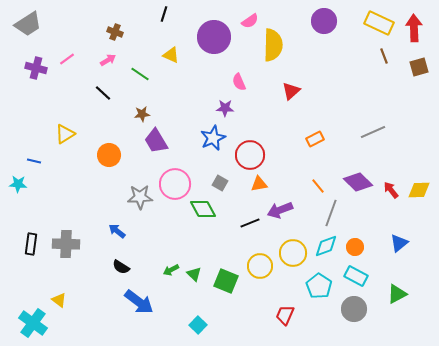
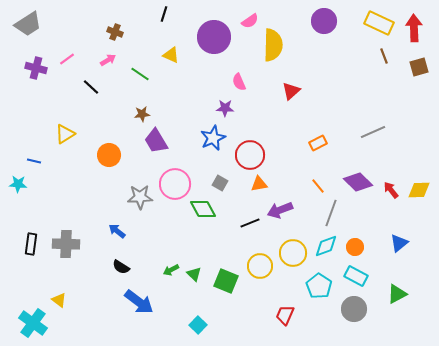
black line at (103, 93): moved 12 px left, 6 px up
orange rectangle at (315, 139): moved 3 px right, 4 px down
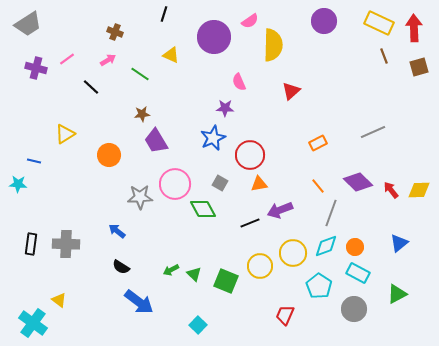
cyan rectangle at (356, 276): moved 2 px right, 3 px up
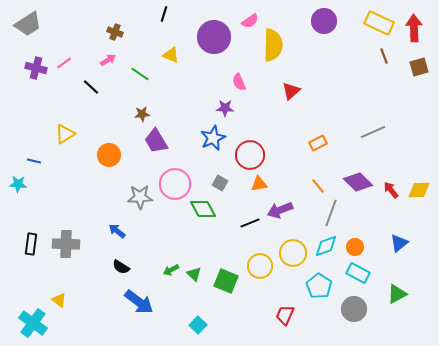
pink line at (67, 59): moved 3 px left, 4 px down
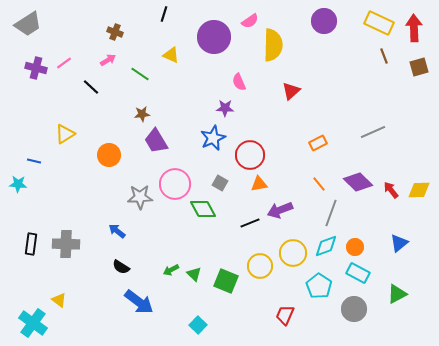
orange line at (318, 186): moved 1 px right, 2 px up
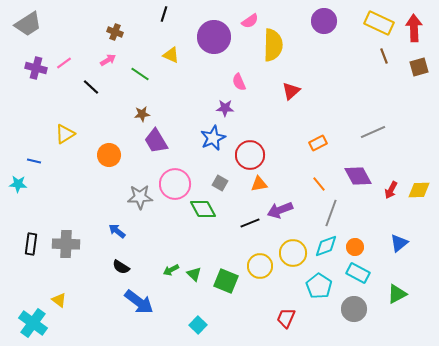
purple diamond at (358, 182): moved 6 px up; rotated 16 degrees clockwise
red arrow at (391, 190): rotated 114 degrees counterclockwise
red trapezoid at (285, 315): moved 1 px right, 3 px down
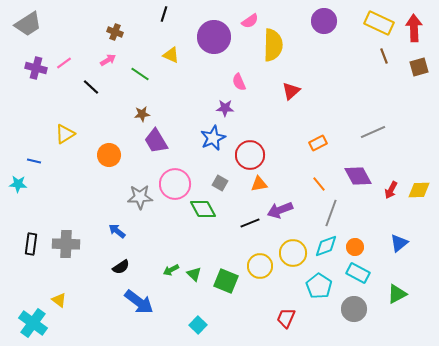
black semicircle at (121, 267): rotated 66 degrees counterclockwise
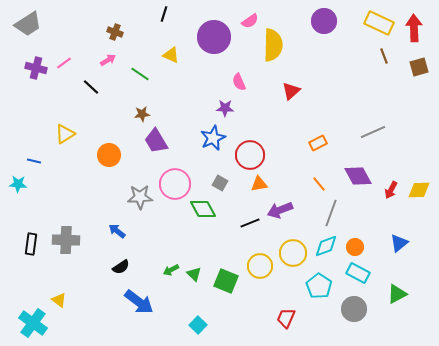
gray cross at (66, 244): moved 4 px up
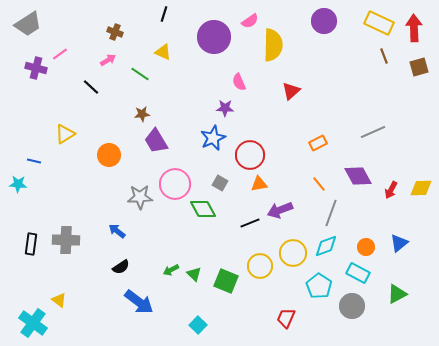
yellow triangle at (171, 55): moved 8 px left, 3 px up
pink line at (64, 63): moved 4 px left, 9 px up
yellow diamond at (419, 190): moved 2 px right, 2 px up
orange circle at (355, 247): moved 11 px right
gray circle at (354, 309): moved 2 px left, 3 px up
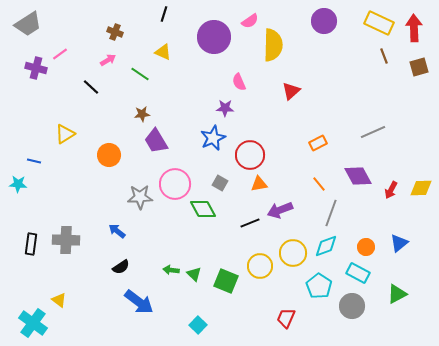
green arrow at (171, 270): rotated 35 degrees clockwise
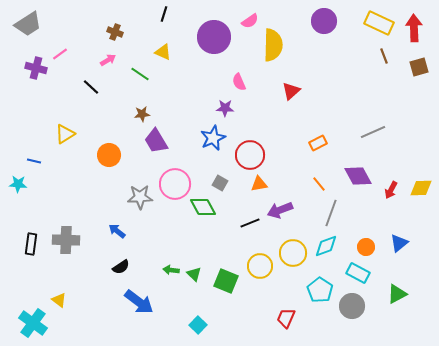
green diamond at (203, 209): moved 2 px up
cyan pentagon at (319, 286): moved 1 px right, 4 px down
